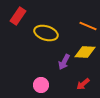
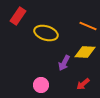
purple arrow: moved 1 px down
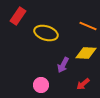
yellow diamond: moved 1 px right, 1 px down
purple arrow: moved 1 px left, 2 px down
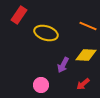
red rectangle: moved 1 px right, 1 px up
yellow diamond: moved 2 px down
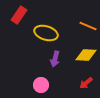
purple arrow: moved 8 px left, 6 px up; rotated 14 degrees counterclockwise
red arrow: moved 3 px right, 1 px up
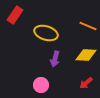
red rectangle: moved 4 px left
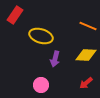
yellow ellipse: moved 5 px left, 3 px down
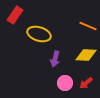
yellow ellipse: moved 2 px left, 2 px up
pink circle: moved 24 px right, 2 px up
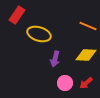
red rectangle: moved 2 px right
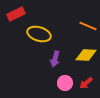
red rectangle: moved 1 px left, 1 px up; rotated 30 degrees clockwise
